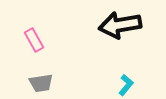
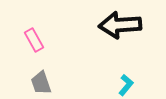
black arrow: rotated 6 degrees clockwise
gray trapezoid: rotated 80 degrees clockwise
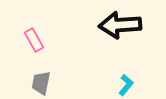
gray trapezoid: rotated 30 degrees clockwise
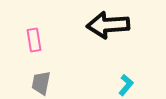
black arrow: moved 12 px left
pink rectangle: rotated 20 degrees clockwise
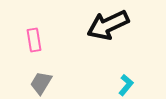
black arrow: rotated 21 degrees counterclockwise
gray trapezoid: rotated 20 degrees clockwise
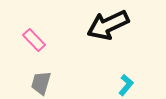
pink rectangle: rotated 35 degrees counterclockwise
gray trapezoid: rotated 15 degrees counterclockwise
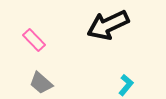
gray trapezoid: rotated 65 degrees counterclockwise
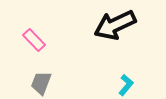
black arrow: moved 7 px right
gray trapezoid: rotated 70 degrees clockwise
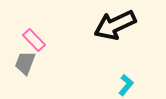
gray trapezoid: moved 16 px left, 20 px up
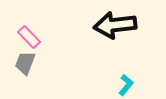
black arrow: rotated 18 degrees clockwise
pink rectangle: moved 5 px left, 3 px up
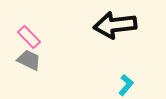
gray trapezoid: moved 4 px right, 3 px up; rotated 95 degrees clockwise
